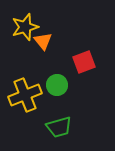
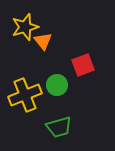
red square: moved 1 px left, 3 px down
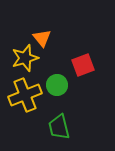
yellow star: moved 31 px down
orange triangle: moved 1 px left, 3 px up
green trapezoid: rotated 92 degrees clockwise
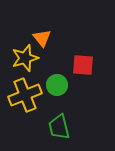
red square: rotated 25 degrees clockwise
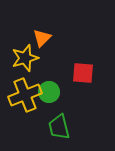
orange triangle: rotated 24 degrees clockwise
red square: moved 8 px down
green circle: moved 8 px left, 7 px down
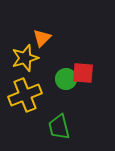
green circle: moved 17 px right, 13 px up
